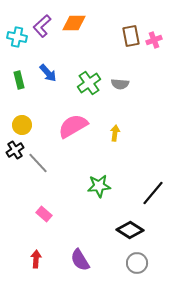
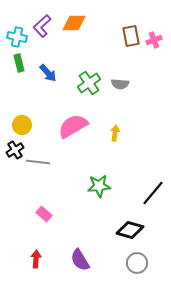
green rectangle: moved 17 px up
gray line: moved 1 px up; rotated 40 degrees counterclockwise
black diamond: rotated 16 degrees counterclockwise
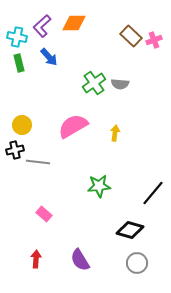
brown rectangle: rotated 35 degrees counterclockwise
blue arrow: moved 1 px right, 16 px up
green cross: moved 5 px right
black cross: rotated 18 degrees clockwise
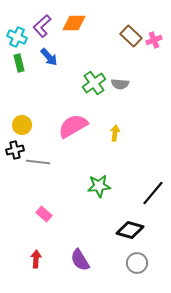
cyan cross: rotated 12 degrees clockwise
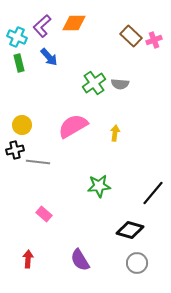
red arrow: moved 8 px left
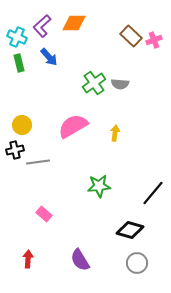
gray line: rotated 15 degrees counterclockwise
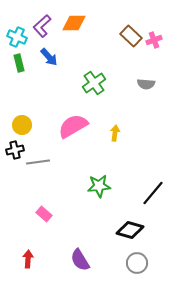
gray semicircle: moved 26 px right
